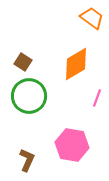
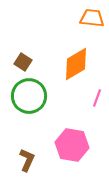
orange trapezoid: rotated 30 degrees counterclockwise
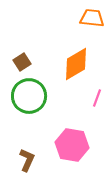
brown square: moved 1 px left; rotated 24 degrees clockwise
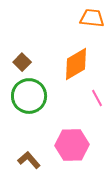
brown square: rotated 12 degrees counterclockwise
pink line: rotated 48 degrees counterclockwise
pink hexagon: rotated 12 degrees counterclockwise
brown L-shape: moved 2 px right; rotated 65 degrees counterclockwise
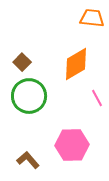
brown L-shape: moved 1 px left
